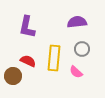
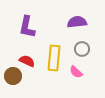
red semicircle: moved 1 px left
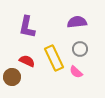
gray circle: moved 2 px left
yellow rectangle: rotated 30 degrees counterclockwise
brown circle: moved 1 px left, 1 px down
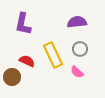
purple L-shape: moved 4 px left, 3 px up
yellow rectangle: moved 1 px left, 3 px up
pink semicircle: moved 1 px right
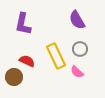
purple semicircle: moved 2 px up; rotated 114 degrees counterclockwise
yellow rectangle: moved 3 px right, 1 px down
brown circle: moved 2 px right
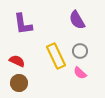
purple L-shape: rotated 20 degrees counterclockwise
gray circle: moved 2 px down
red semicircle: moved 10 px left
pink semicircle: moved 3 px right, 1 px down
brown circle: moved 5 px right, 6 px down
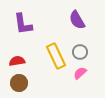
gray circle: moved 1 px down
red semicircle: rotated 35 degrees counterclockwise
pink semicircle: rotated 96 degrees clockwise
